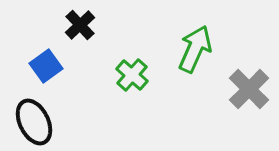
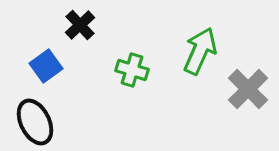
green arrow: moved 5 px right, 2 px down
green cross: moved 5 px up; rotated 24 degrees counterclockwise
gray cross: moved 1 px left
black ellipse: moved 1 px right
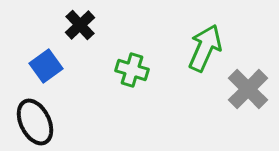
green arrow: moved 5 px right, 3 px up
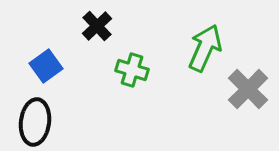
black cross: moved 17 px right, 1 px down
black ellipse: rotated 33 degrees clockwise
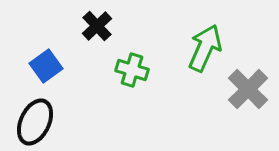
black ellipse: rotated 18 degrees clockwise
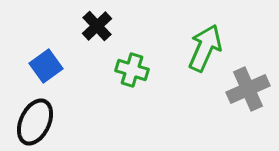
gray cross: rotated 21 degrees clockwise
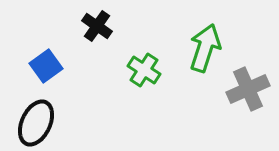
black cross: rotated 12 degrees counterclockwise
green arrow: rotated 6 degrees counterclockwise
green cross: moved 12 px right; rotated 16 degrees clockwise
black ellipse: moved 1 px right, 1 px down
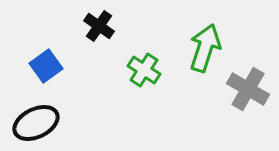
black cross: moved 2 px right
gray cross: rotated 36 degrees counterclockwise
black ellipse: rotated 39 degrees clockwise
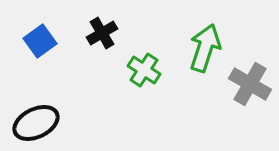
black cross: moved 3 px right, 7 px down; rotated 24 degrees clockwise
blue square: moved 6 px left, 25 px up
gray cross: moved 2 px right, 5 px up
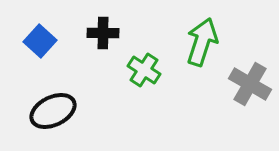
black cross: moved 1 px right; rotated 32 degrees clockwise
blue square: rotated 12 degrees counterclockwise
green arrow: moved 3 px left, 6 px up
black ellipse: moved 17 px right, 12 px up
